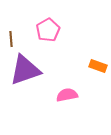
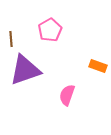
pink pentagon: moved 2 px right
pink semicircle: rotated 60 degrees counterclockwise
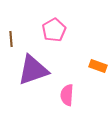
pink pentagon: moved 4 px right
purple triangle: moved 8 px right
pink semicircle: rotated 15 degrees counterclockwise
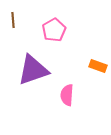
brown line: moved 2 px right, 19 px up
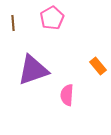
brown line: moved 3 px down
pink pentagon: moved 2 px left, 12 px up
orange rectangle: rotated 30 degrees clockwise
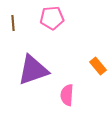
pink pentagon: rotated 25 degrees clockwise
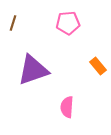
pink pentagon: moved 16 px right, 5 px down
brown line: rotated 21 degrees clockwise
pink semicircle: moved 12 px down
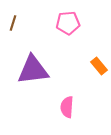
orange rectangle: moved 1 px right
purple triangle: rotated 12 degrees clockwise
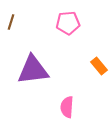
brown line: moved 2 px left, 1 px up
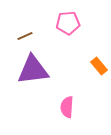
brown line: moved 14 px right, 14 px down; rotated 49 degrees clockwise
